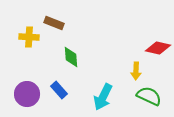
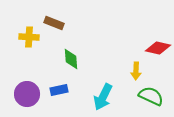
green diamond: moved 2 px down
blue rectangle: rotated 60 degrees counterclockwise
green semicircle: moved 2 px right
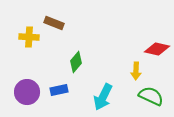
red diamond: moved 1 px left, 1 px down
green diamond: moved 5 px right, 3 px down; rotated 45 degrees clockwise
purple circle: moved 2 px up
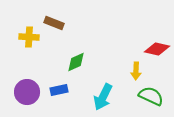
green diamond: rotated 25 degrees clockwise
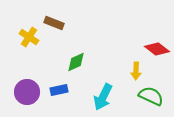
yellow cross: rotated 30 degrees clockwise
red diamond: rotated 25 degrees clockwise
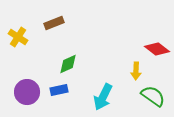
brown rectangle: rotated 42 degrees counterclockwise
yellow cross: moved 11 px left
green diamond: moved 8 px left, 2 px down
green semicircle: moved 2 px right; rotated 10 degrees clockwise
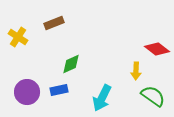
green diamond: moved 3 px right
cyan arrow: moved 1 px left, 1 px down
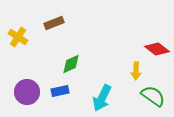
blue rectangle: moved 1 px right, 1 px down
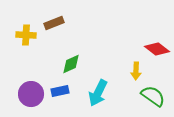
yellow cross: moved 8 px right, 2 px up; rotated 30 degrees counterclockwise
purple circle: moved 4 px right, 2 px down
cyan arrow: moved 4 px left, 5 px up
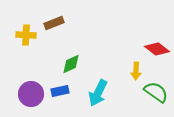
green semicircle: moved 3 px right, 4 px up
